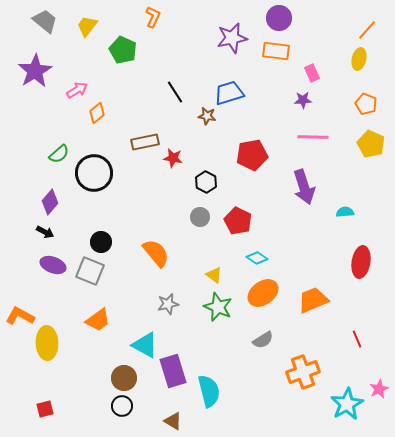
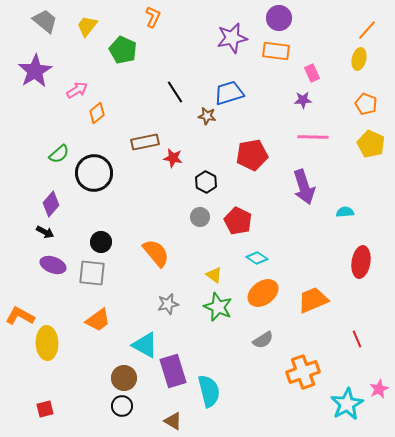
purple diamond at (50, 202): moved 1 px right, 2 px down
gray square at (90, 271): moved 2 px right, 2 px down; rotated 16 degrees counterclockwise
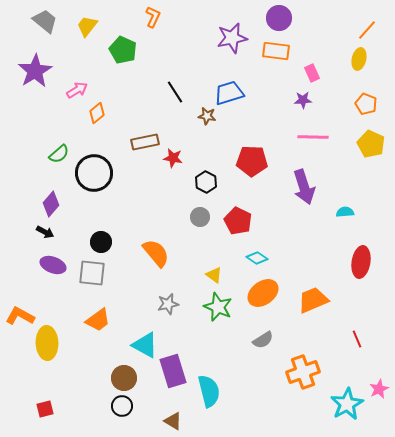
red pentagon at (252, 155): moved 6 px down; rotated 12 degrees clockwise
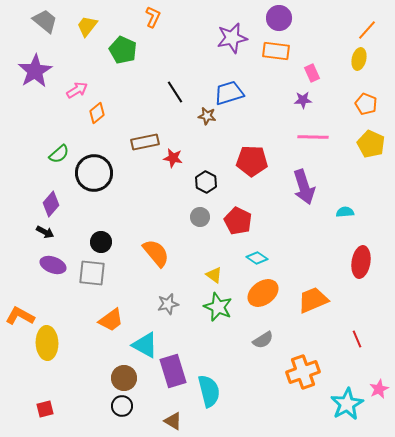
orange trapezoid at (98, 320): moved 13 px right
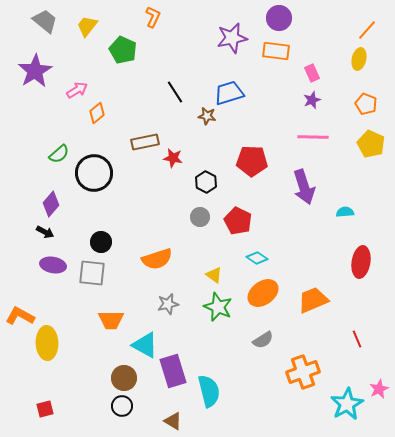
purple star at (303, 100): moved 9 px right; rotated 18 degrees counterclockwise
orange semicircle at (156, 253): moved 1 px right, 6 px down; rotated 112 degrees clockwise
purple ellipse at (53, 265): rotated 10 degrees counterclockwise
orange trapezoid at (111, 320): rotated 36 degrees clockwise
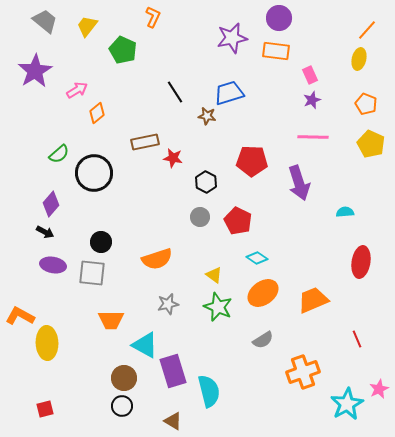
pink rectangle at (312, 73): moved 2 px left, 2 px down
purple arrow at (304, 187): moved 5 px left, 4 px up
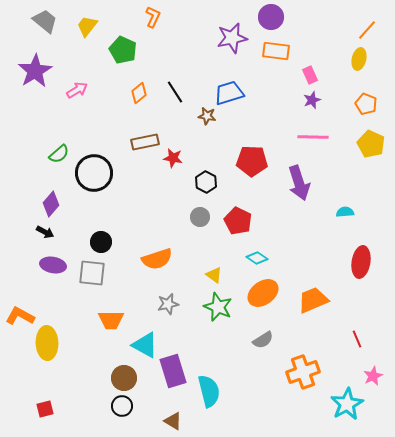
purple circle at (279, 18): moved 8 px left, 1 px up
orange diamond at (97, 113): moved 42 px right, 20 px up
pink star at (379, 389): moved 6 px left, 13 px up
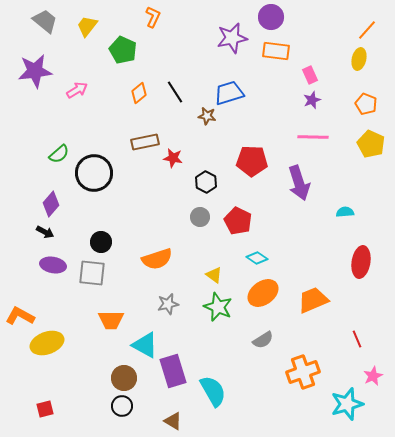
purple star at (35, 71): rotated 24 degrees clockwise
yellow ellipse at (47, 343): rotated 72 degrees clockwise
cyan semicircle at (209, 391): moved 4 px right; rotated 16 degrees counterclockwise
cyan star at (347, 404): rotated 12 degrees clockwise
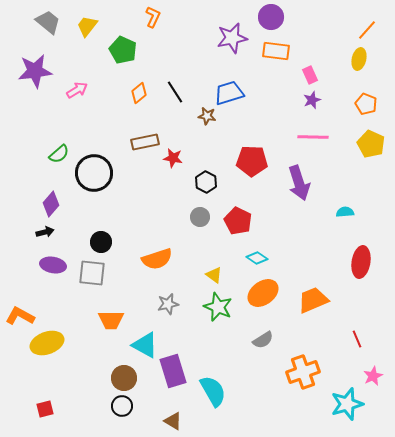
gray trapezoid at (45, 21): moved 3 px right, 1 px down
black arrow at (45, 232): rotated 42 degrees counterclockwise
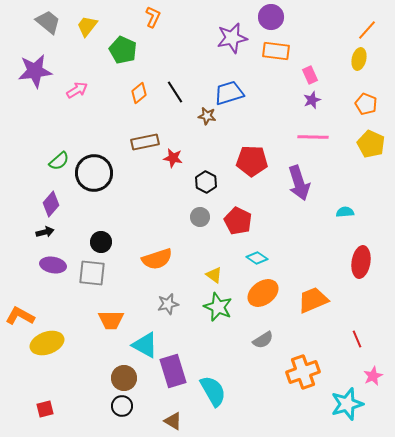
green semicircle at (59, 154): moved 7 px down
